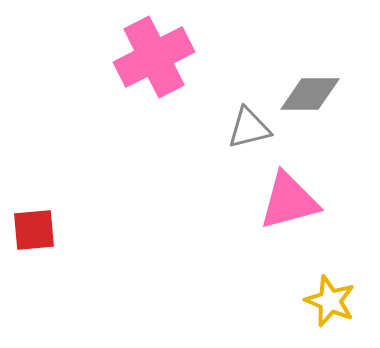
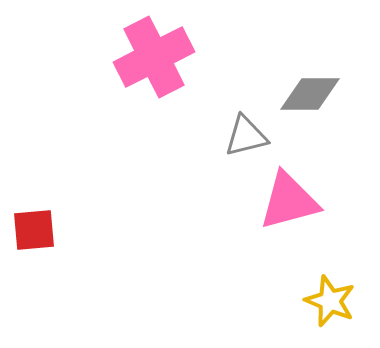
gray triangle: moved 3 px left, 8 px down
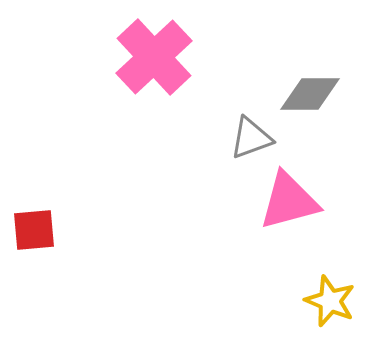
pink cross: rotated 16 degrees counterclockwise
gray triangle: moved 5 px right, 2 px down; rotated 6 degrees counterclockwise
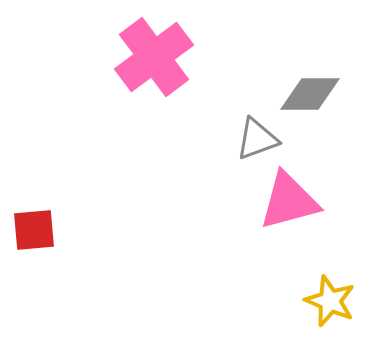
pink cross: rotated 6 degrees clockwise
gray triangle: moved 6 px right, 1 px down
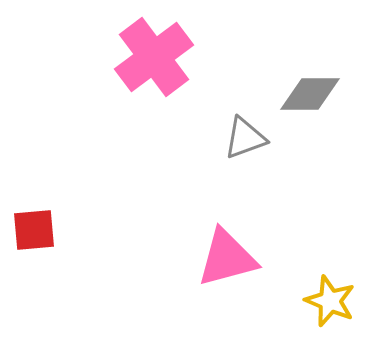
gray triangle: moved 12 px left, 1 px up
pink triangle: moved 62 px left, 57 px down
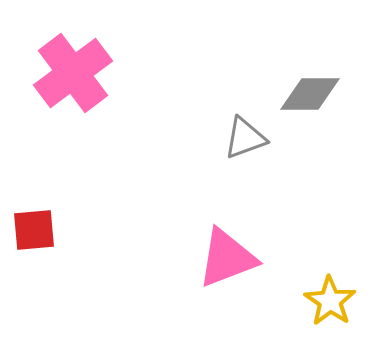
pink cross: moved 81 px left, 16 px down
pink triangle: rotated 6 degrees counterclockwise
yellow star: rotated 12 degrees clockwise
